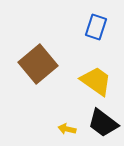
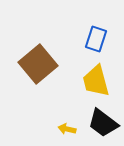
blue rectangle: moved 12 px down
yellow trapezoid: rotated 140 degrees counterclockwise
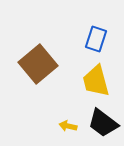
yellow arrow: moved 1 px right, 3 px up
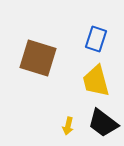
brown square: moved 6 px up; rotated 33 degrees counterclockwise
yellow arrow: rotated 90 degrees counterclockwise
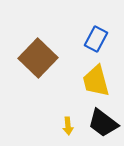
blue rectangle: rotated 10 degrees clockwise
brown square: rotated 27 degrees clockwise
yellow arrow: rotated 18 degrees counterclockwise
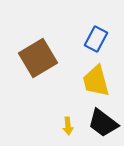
brown square: rotated 15 degrees clockwise
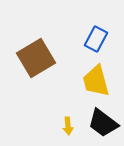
brown square: moved 2 px left
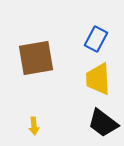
brown square: rotated 21 degrees clockwise
yellow trapezoid: moved 2 px right, 2 px up; rotated 12 degrees clockwise
yellow arrow: moved 34 px left
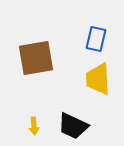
blue rectangle: rotated 15 degrees counterclockwise
black trapezoid: moved 30 px left, 3 px down; rotated 12 degrees counterclockwise
